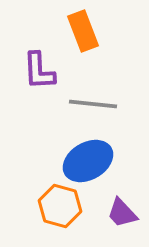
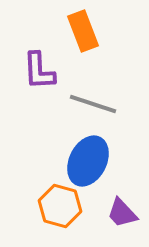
gray line: rotated 12 degrees clockwise
blue ellipse: rotated 33 degrees counterclockwise
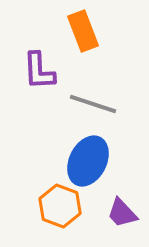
orange hexagon: rotated 6 degrees clockwise
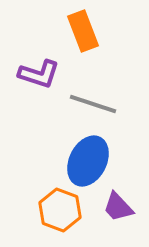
purple L-shape: moved 3 px down; rotated 69 degrees counterclockwise
orange hexagon: moved 4 px down
purple trapezoid: moved 4 px left, 6 px up
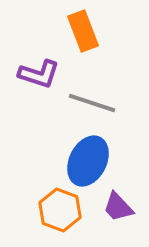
gray line: moved 1 px left, 1 px up
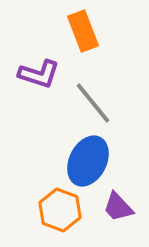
gray line: moved 1 px right; rotated 33 degrees clockwise
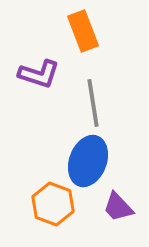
gray line: rotated 30 degrees clockwise
blue ellipse: rotated 6 degrees counterclockwise
orange hexagon: moved 7 px left, 6 px up
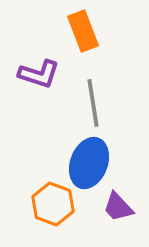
blue ellipse: moved 1 px right, 2 px down
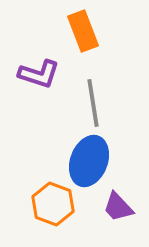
blue ellipse: moved 2 px up
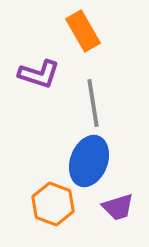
orange rectangle: rotated 9 degrees counterclockwise
purple trapezoid: rotated 64 degrees counterclockwise
